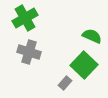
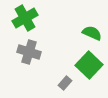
green semicircle: moved 3 px up
green square: moved 5 px right
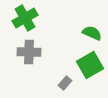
gray cross: rotated 15 degrees counterclockwise
green square: moved 1 px right; rotated 16 degrees clockwise
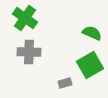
green cross: rotated 25 degrees counterclockwise
gray rectangle: rotated 32 degrees clockwise
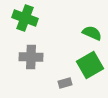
green cross: rotated 15 degrees counterclockwise
gray cross: moved 2 px right, 5 px down
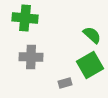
green cross: rotated 15 degrees counterclockwise
green semicircle: moved 2 px down; rotated 18 degrees clockwise
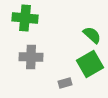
green square: moved 1 px up
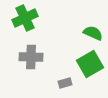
green cross: rotated 30 degrees counterclockwise
green semicircle: moved 1 px right, 2 px up; rotated 18 degrees counterclockwise
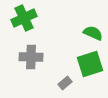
green cross: moved 1 px left
green square: rotated 12 degrees clockwise
gray rectangle: rotated 24 degrees counterclockwise
